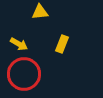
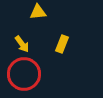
yellow triangle: moved 2 px left
yellow arrow: moved 3 px right; rotated 24 degrees clockwise
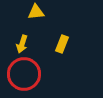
yellow triangle: moved 2 px left
yellow arrow: rotated 54 degrees clockwise
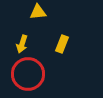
yellow triangle: moved 2 px right
red circle: moved 4 px right
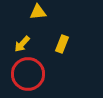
yellow arrow: rotated 24 degrees clockwise
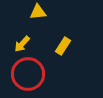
yellow rectangle: moved 1 px right, 2 px down; rotated 12 degrees clockwise
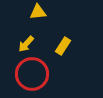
yellow arrow: moved 4 px right
red circle: moved 4 px right
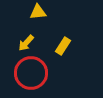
yellow arrow: moved 1 px up
red circle: moved 1 px left, 1 px up
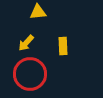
yellow rectangle: rotated 36 degrees counterclockwise
red circle: moved 1 px left, 1 px down
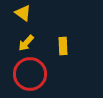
yellow triangle: moved 15 px left, 1 px down; rotated 42 degrees clockwise
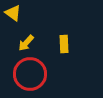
yellow triangle: moved 10 px left
yellow rectangle: moved 1 px right, 2 px up
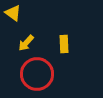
red circle: moved 7 px right
